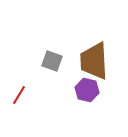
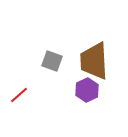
purple hexagon: rotated 20 degrees clockwise
red line: rotated 18 degrees clockwise
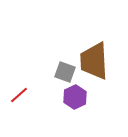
gray square: moved 13 px right, 11 px down
purple hexagon: moved 12 px left, 7 px down
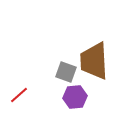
gray square: moved 1 px right
purple hexagon: rotated 20 degrees clockwise
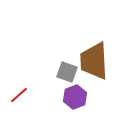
gray square: moved 1 px right
purple hexagon: rotated 15 degrees counterclockwise
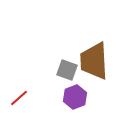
gray square: moved 2 px up
red line: moved 3 px down
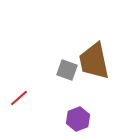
brown trapezoid: rotated 9 degrees counterclockwise
purple hexagon: moved 3 px right, 22 px down
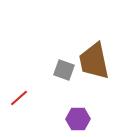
gray square: moved 3 px left
purple hexagon: rotated 20 degrees clockwise
